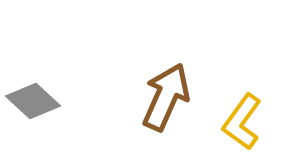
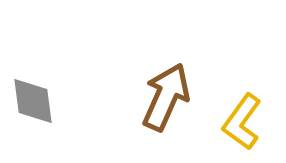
gray diamond: rotated 40 degrees clockwise
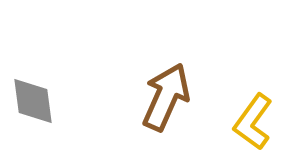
yellow L-shape: moved 11 px right
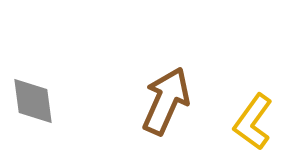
brown arrow: moved 4 px down
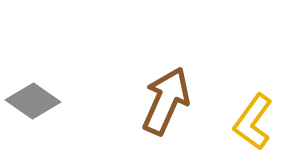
gray diamond: rotated 48 degrees counterclockwise
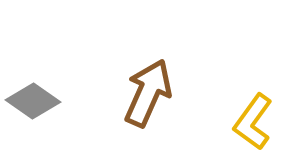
brown arrow: moved 18 px left, 8 px up
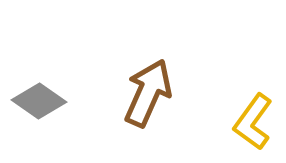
gray diamond: moved 6 px right
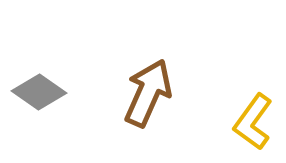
gray diamond: moved 9 px up
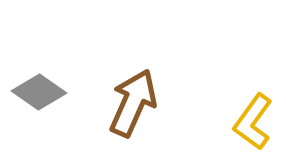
brown arrow: moved 15 px left, 10 px down
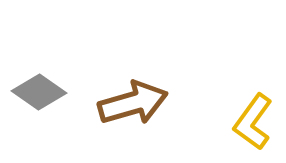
brown arrow: rotated 50 degrees clockwise
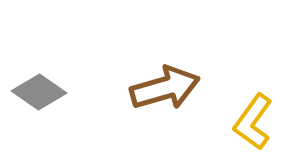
brown arrow: moved 32 px right, 15 px up
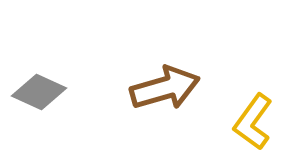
gray diamond: rotated 10 degrees counterclockwise
